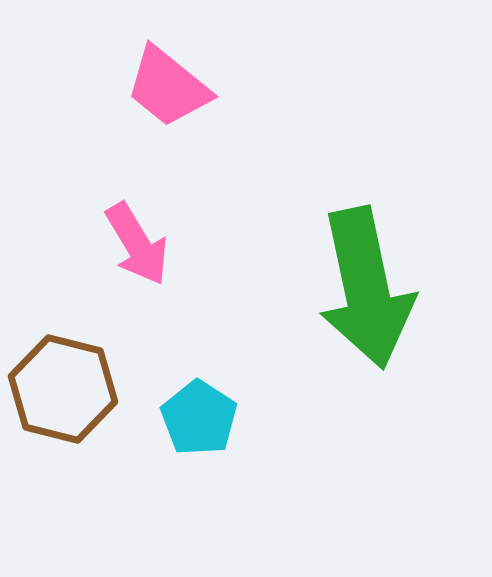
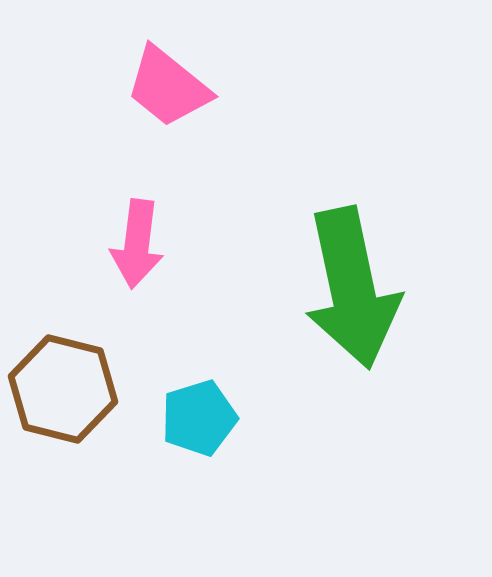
pink arrow: rotated 38 degrees clockwise
green arrow: moved 14 px left
cyan pentagon: rotated 22 degrees clockwise
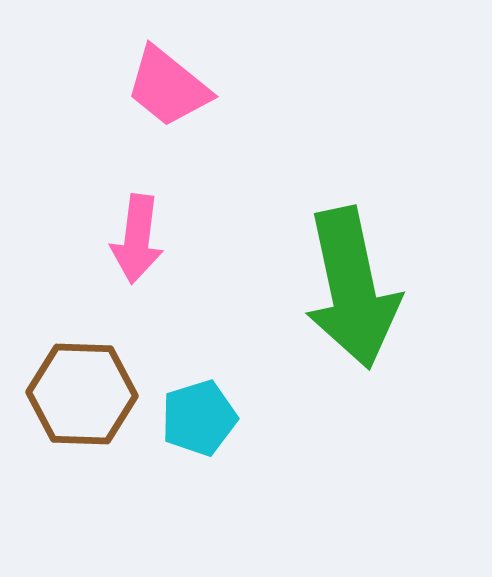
pink arrow: moved 5 px up
brown hexagon: moved 19 px right, 5 px down; rotated 12 degrees counterclockwise
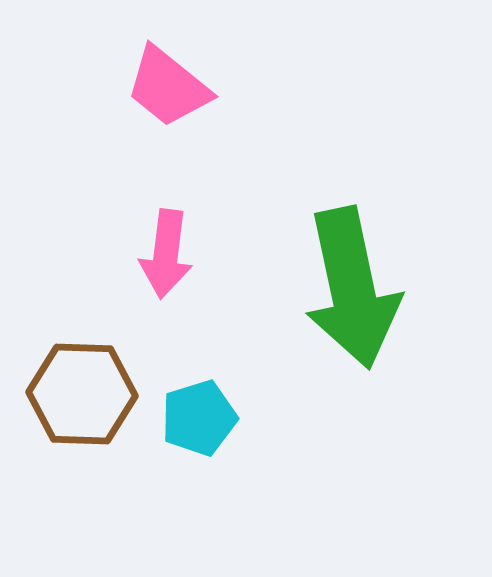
pink arrow: moved 29 px right, 15 px down
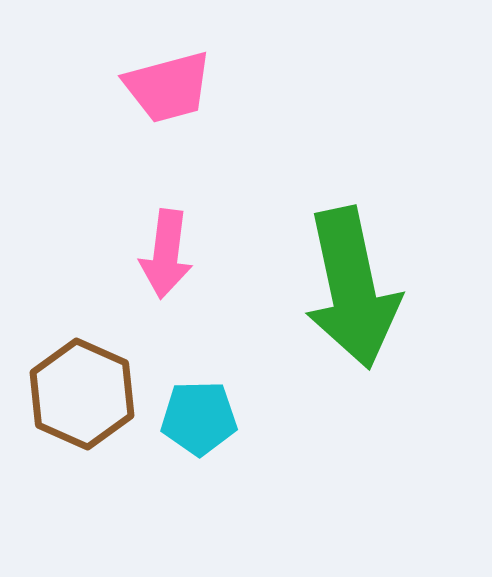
pink trapezoid: rotated 54 degrees counterclockwise
brown hexagon: rotated 22 degrees clockwise
cyan pentagon: rotated 16 degrees clockwise
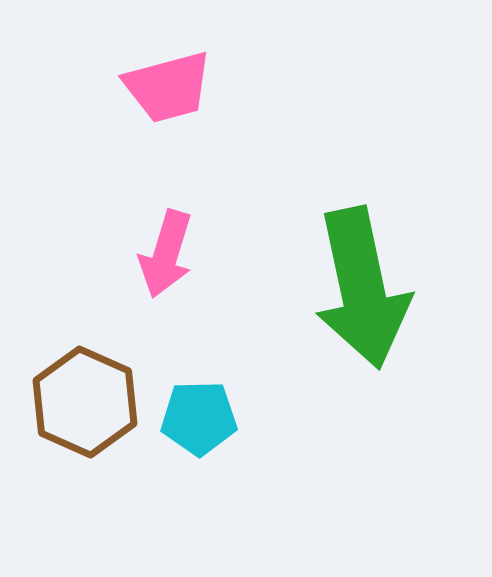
pink arrow: rotated 10 degrees clockwise
green arrow: moved 10 px right
brown hexagon: moved 3 px right, 8 px down
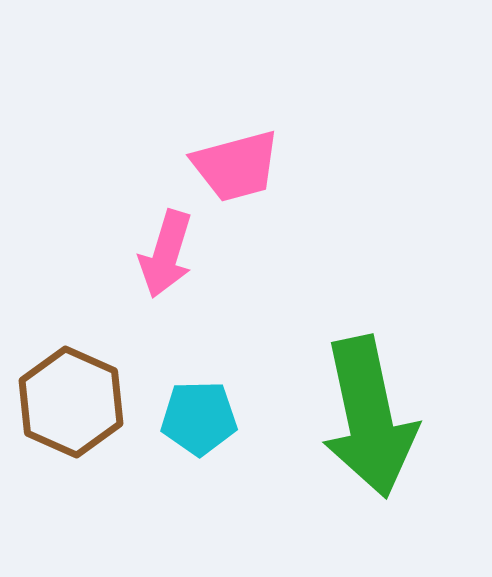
pink trapezoid: moved 68 px right, 79 px down
green arrow: moved 7 px right, 129 px down
brown hexagon: moved 14 px left
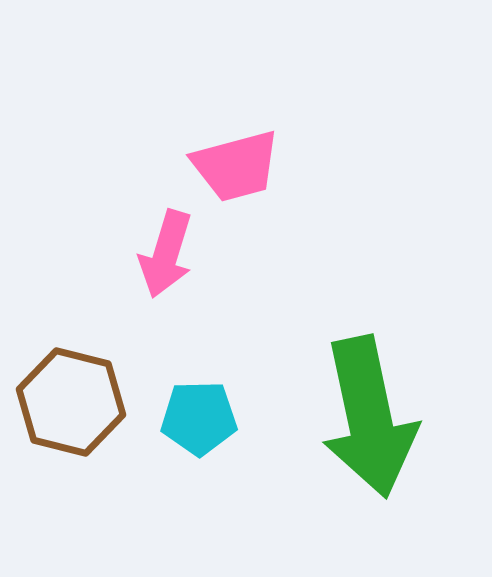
brown hexagon: rotated 10 degrees counterclockwise
